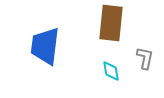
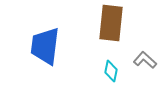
gray L-shape: moved 2 px down; rotated 60 degrees counterclockwise
cyan diamond: rotated 20 degrees clockwise
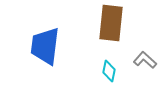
cyan diamond: moved 2 px left
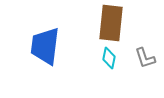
gray L-shape: moved 2 px up; rotated 150 degrees counterclockwise
cyan diamond: moved 13 px up
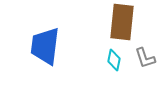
brown rectangle: moved 11 px right, 1 px up
cyan diamond: moved 5 px right, 2 px down
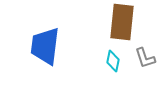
cyan diamond: moved 1 px left, 1 px down
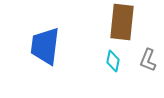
gray L-shape: moved 3 px right, 2 px down; rotated 40 degrees clockwise
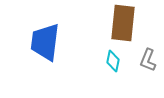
brown rectangle: moved 1 px right, 1 px down
blue trapezoid: moved 4 px up
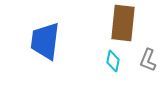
blue trapezoid: moved 1 px up
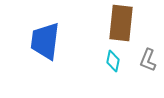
brown rectangle: moved 2 px left
